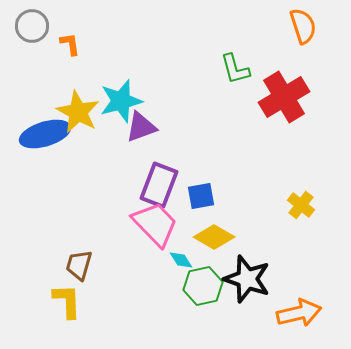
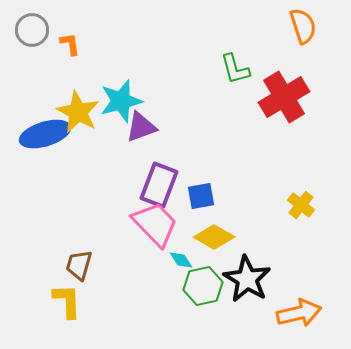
gray circle: moved 4 px down
black star: rotated 12 degrees clockwise
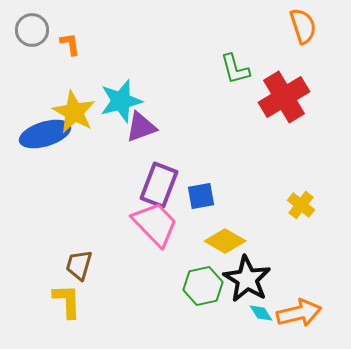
yellow star: moved 4 px left
yellow diamond: moved 11 px right, 4 px down
cyan diamond: moved 80 px right, 53 px down
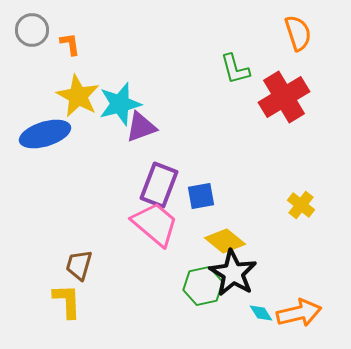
orange semicircle: moved 5 px left, 7 px down
cyan star: moved 1 px left, 3 px down
yellow star: moved 4 px right, 16 px up
pink trapezoid: rotated 6 degrees counterclockwise
yellow diamond: rotated 9 degrees clockwise
black star: moved 14 px left, 6 px up
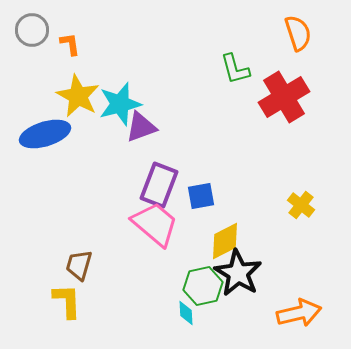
yellow diamond: rotated 66 degrees counterclockwise
black star: moved 5 px right
cyan diamond: moved 75 px left; rotated 30 degrees clockwise
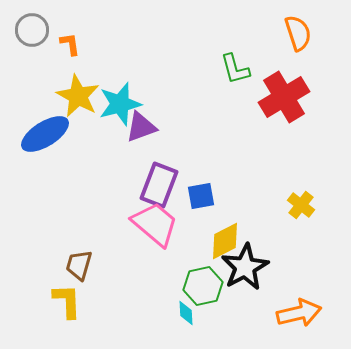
blue ellipse: rotated 15 degrees counterclockwise
black star: moved 7 px right, 6 px up; rotated 12 degrees clockwise
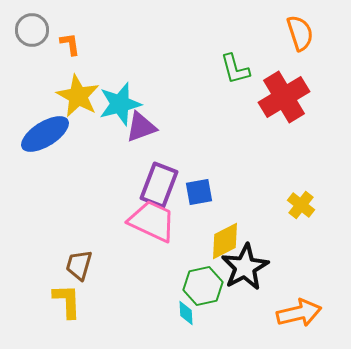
orange semicircle: moved 2 px right
blue square: moved 2 px left, 4 px up
pink trapezoid: moved 3 px left, 3 px up; rotated 15 degrees counterclockwise
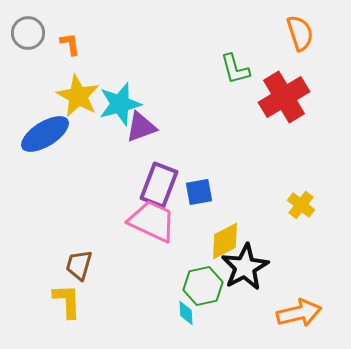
gray circle: moved 4 px left, 3 px down
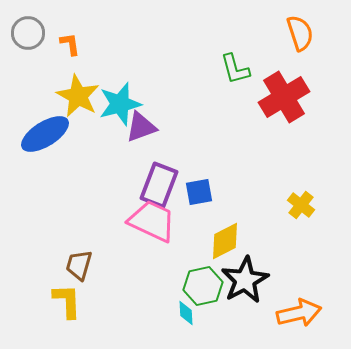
black star: moved 13 px down
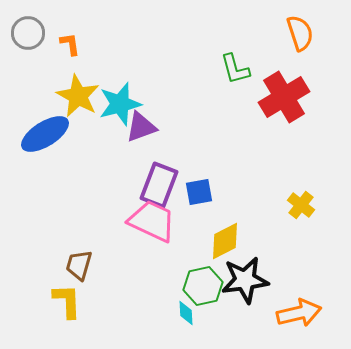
black star: rotated 21 degrees clockwise
